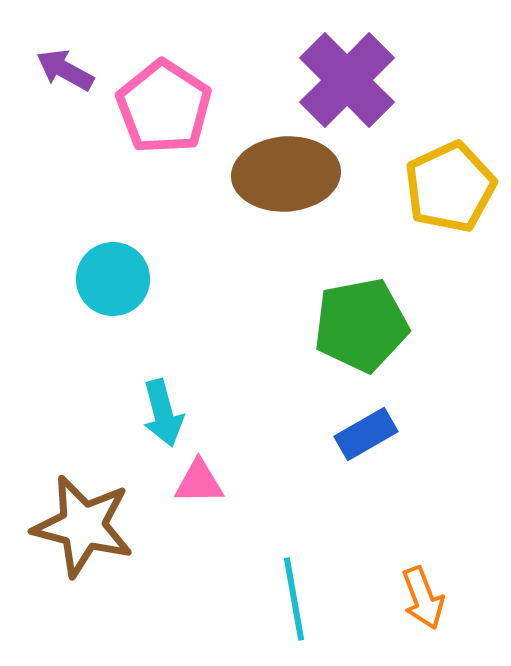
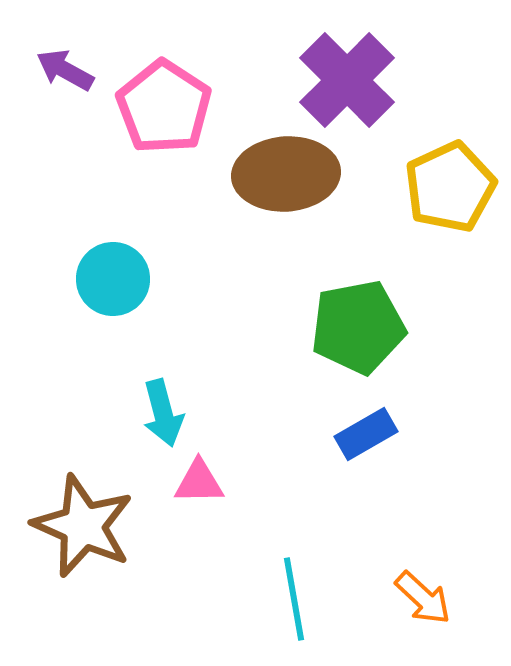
green pentagon: moved 3 px left, 2 px down
brown star: rotated 10 degrees clockwise
orange arrow: rotated 26 degrees counterclockwise
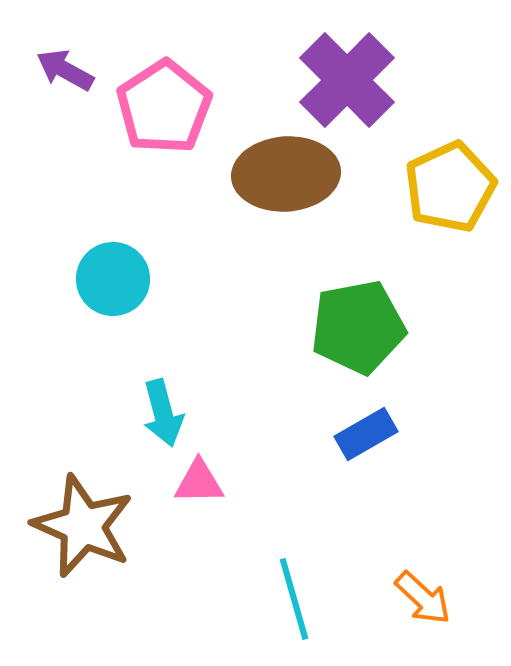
pink pentagon: rotated 6 degrees clockwise
cyan line: rotated 6 degrees counterclockwise
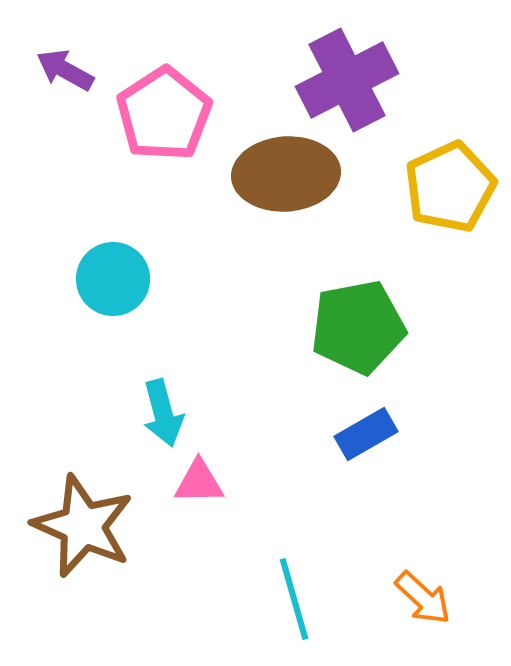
purple cross: rotated 18 degrees clockwise
pink pentagon: moved 7 px down
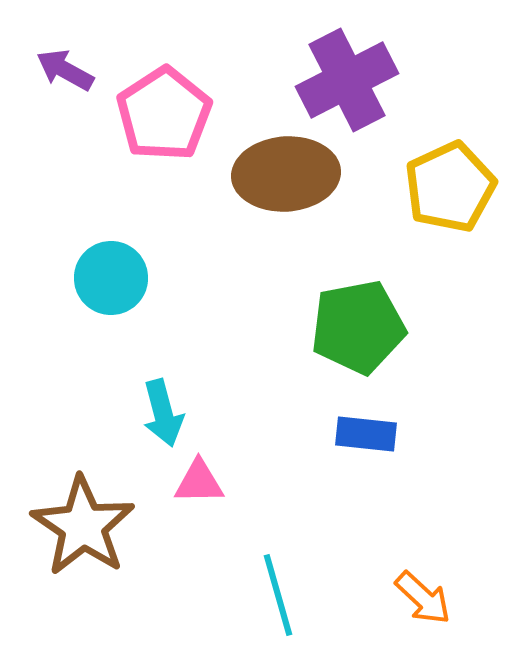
cyan circle: moved 2 px left, 1 px up
blue rectangle: rotated 36 degrees clockwise
brown star: rotated 10 degrees clockwise
cyan line: moved 16 px left, 4 px up
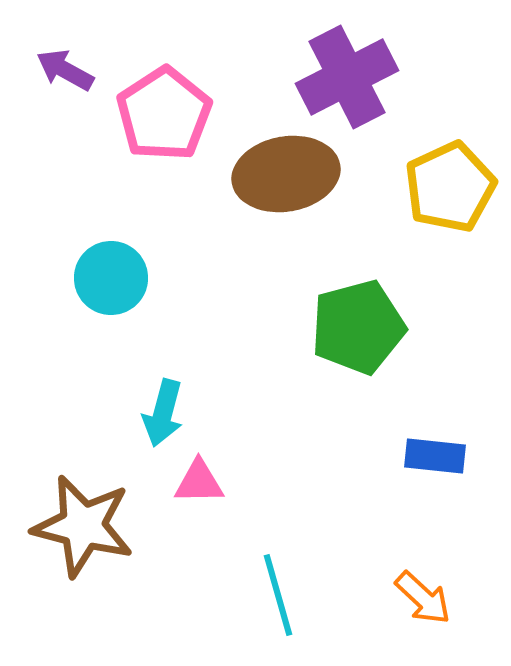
purple cross: moved 3 px up
brown ellipse: rotated 6 degrees counterclockwise
green pentagon: rotated 4 degrees counterclockwise
cyan arrow: rotated 30 degrees clockwise
blue rectangle: moved 69 px right, 22 px down
brown star: rotated 20 degrees counterclockwise
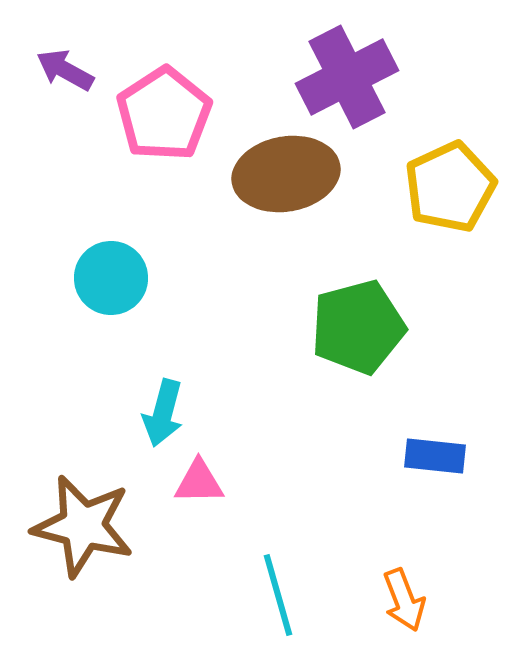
orange arrow: moved 19 px left, 2 px down; rotated 26 degrees clockwise
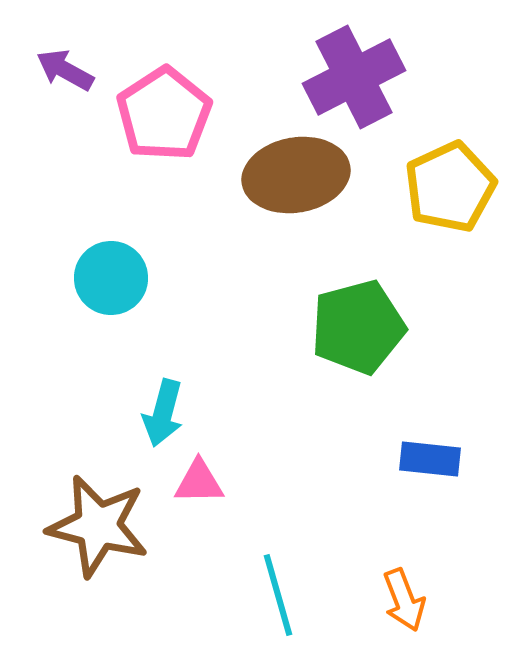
purple cross: moved 7 px right
brown ellipse: moved 10 px right, 1 px down
blue rectangle: moved 5 px left, 3 px down
brown star: moved 15 px right
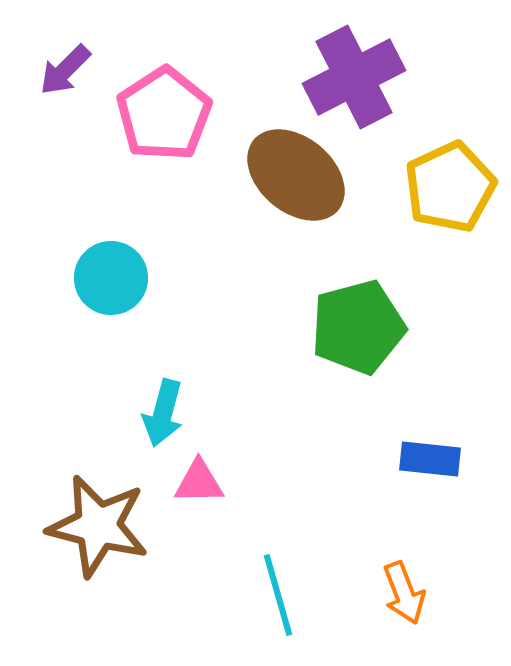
purple arrow: rotated 74 degrees counterclockwise
brown ellipse: rotated 50 degrees clockwise
orange arrow: moved 7 px up
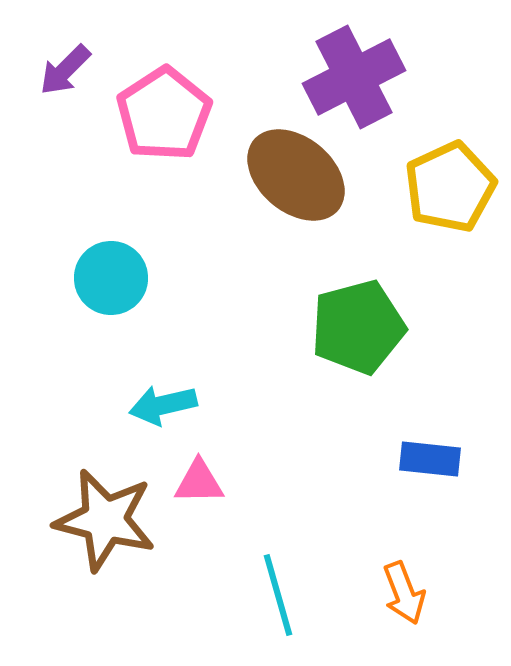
cyan arrow: moved 8 px up; rotated 62 degrees clockwise
brown star: moved 7 px right, 6 px up
